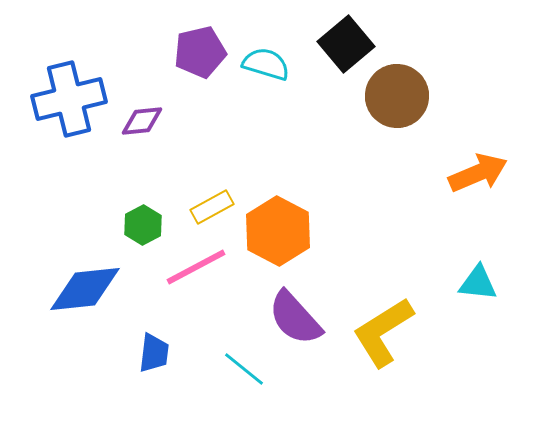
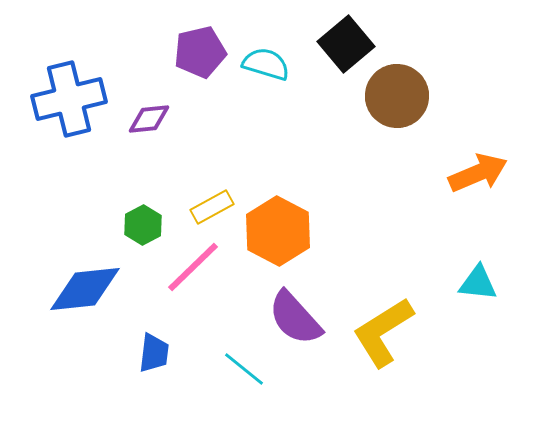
purple diamond: moved 7 px right, 2 px up
pink line: moved 3 px left; rotated 16 degrees counterclockwise
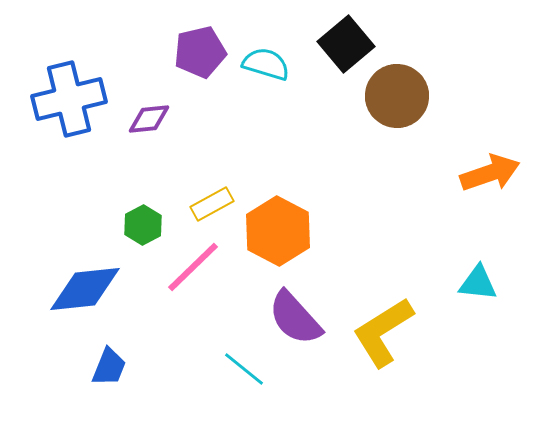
orange arrow: moved 12 px right; rotated 4 degrees clockwise
yellow rectangle: moved 3 px up
blue trapezoid: moved 45 px left, 14 px down; rotated 15 degrees clockwise
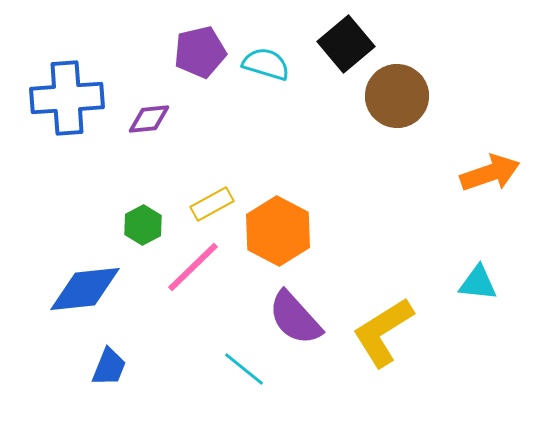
blue cross: moved 2 px left, 1 px up; rotated 10 degrees clockwise
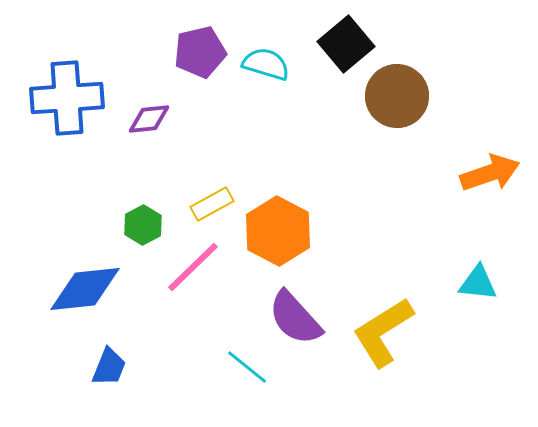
cyan line: moved 3 px right, 2 px up
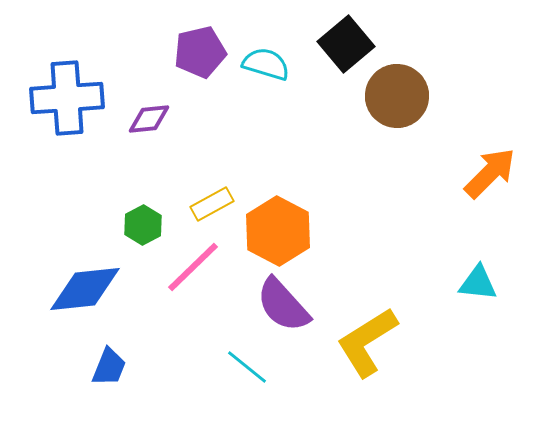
orange arrow: rotated 26 degrees counterclockwise
purple semicircle: moved 12 px left, 13 px up
yellow L-shape: moved 16 px left, 10 px down
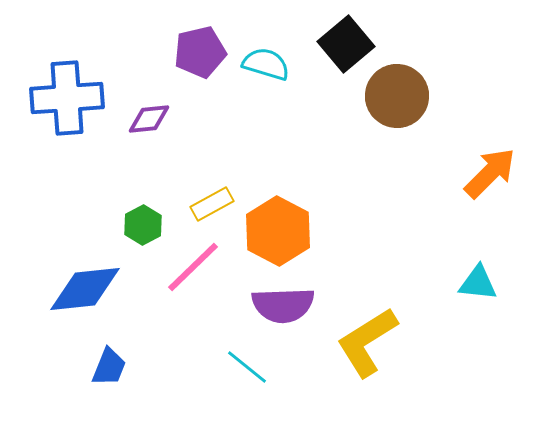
purple semicircle: rotated 50 degrees counterclockwise
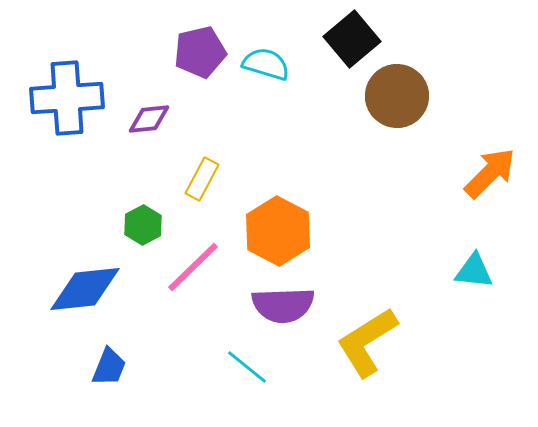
black square: moved 6 px right, 5 px up
yellow rectangle: moved 10 px left, 25 px up; rotated 33 degrees counterclockwise
cyan triangle: moved 4 px left, 12 px up
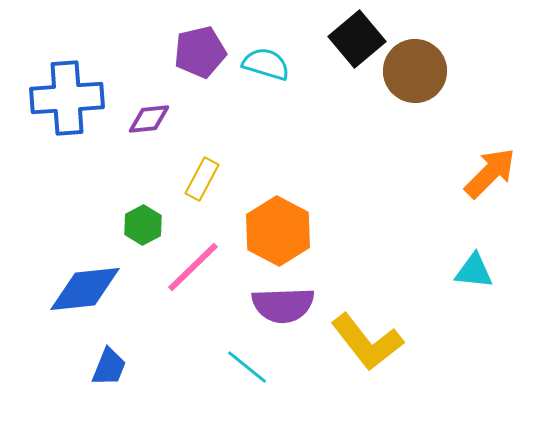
black square: moved 5 px right
brown circle: moved 18 px right, 25 px up
yellow L-shape: rotated 96 degrees counterclockwise
